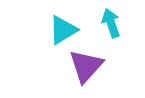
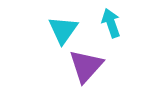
cyan triangle: rotated 24 degrees counterclockwise
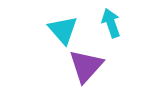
cyan triangle: rotated 16 degrees counterclockwise
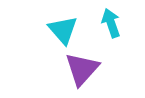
purple triangle: moved 4 px left, 3 px down
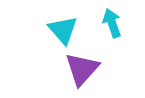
cyan arrow: moved 1 px right
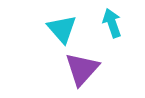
cyan triangle: moved 1 px left, 1 px up
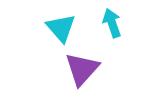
cyan triangle: moved 1 px left, 1 px up
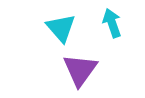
purple triangle: moved 2 px left, 1 px down; rotated 6 degrees counterclockwise
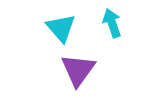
purple triangle: moved 2 px left
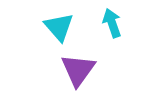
cyan triangle: moved 2 px left, 1 px up
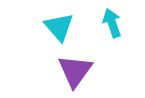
purple triangle: moved 3 px left, 1 px down
